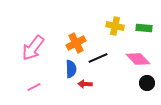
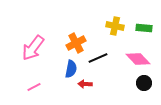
blue semicircle: rotated 12 degrees clockwise
black circle: moved 3 px left
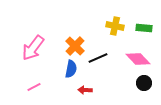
orange cross: moved 1 px left, 3 px down; rotated 18 degrees counterclockwise
red arrow: moved 6 px down
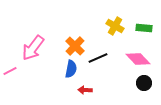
yellow cross: rotated 18 degrees clockwise
pink line: moved 24 px left, 16 px up
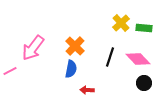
yellow cross: moved 6 px right, 3 px up; rotated 18 degrees clockwise
black line: moved 12 px right, 1 px up; rotated 48 degrees counterclockwise
red arrow: moved 2 px right
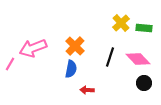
pink arrow: rotated 32 degrees clockwise
pink line: moved 7 px up; rotated 32 degrees counterclockwise
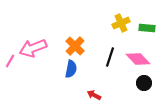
yellow cross: rotated 18 degrees clockwise
green rectangle: moved 3 px right
pink line: moved 3 px up
red arrow: moved 7 px right, 5 px down; rotated 24 degrees clockwise
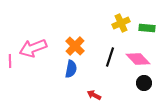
pink line: rotated 32 degrees counterclockwise
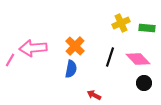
pink arrow: rotated 16 degrees clockwise
pink line: moved 1 px up; rotated 32 degrees clockwise
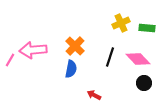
pink arrow: moved 2 px down
